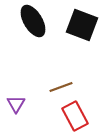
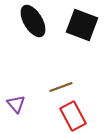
purple triangle: rotated 12 degrees counterclockwise
red rectangle: moved 2 px left
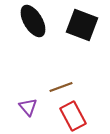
purple triangle: moved 12 px right, 3 px down
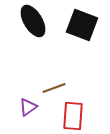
brown line: moved 7 px left, 1 px down
purple triangle: rotated 36 degrees clockwise
red rectangle: rotated 32 degrees clockwise
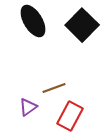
black square: rotated 24 degrees clockwise
red rectangle: moved 3 px left; rotated 24 degrees clockwise
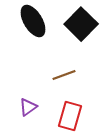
black square: moved 1 px left, 1 px up
brown line: moved 10 px right, 13 px up
red rectangle: rotated 12 degrees counterclockwise
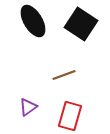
black square: rotated 12 degrees counterclockwise
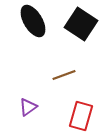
red rectangle: moved 11 px right
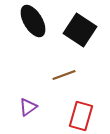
black square: moved 1 px left, 6 px down
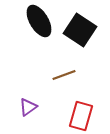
black ellipse: moved 6 px right
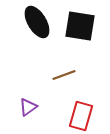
black ellipse: moved 2 px left, 1 px down
black square: moved 4 px up; rotated 24 degrees counterclockwise
